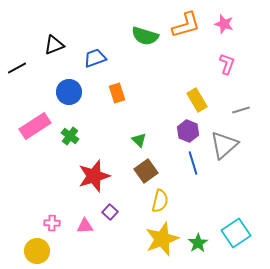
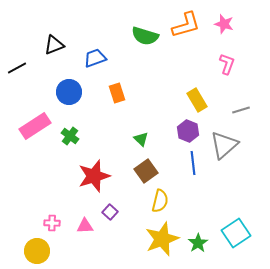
green triangle: moved 2 px right, 1 px up
blue line: rotated 10 degrees clockwise
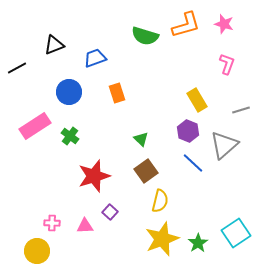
blue line: rotated 40 degrees counterclockwise
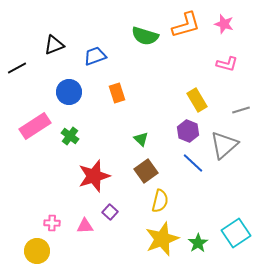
blue trapezoid: moved 2 px up
pink L-shape: rotated 85 degrees clockwise
